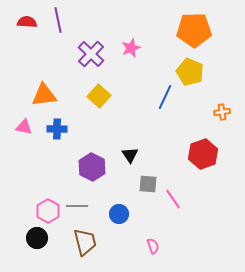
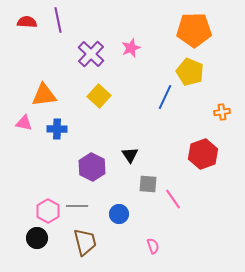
pink triangle: moved 4 px up
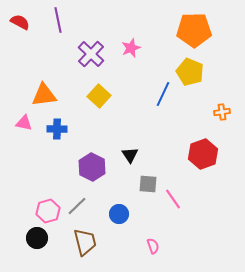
red semicircle: moved 7 px left; rotated 24 degrees clockwise
blue line: moved 2 px left, 3 px up
gray line: rotated 45 degrees counterclockwise
pink hexagon: rotated 15 degrees clockwise
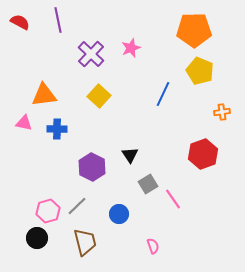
yellow pentagon: moved 10 px right, 1 px up
gray square: rotated 36 degrees counterclockwise
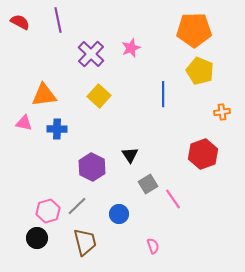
blue line: rotated 25 degrees counterclockwise
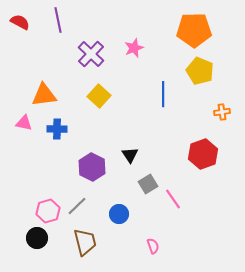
pink star: moved 3 px right
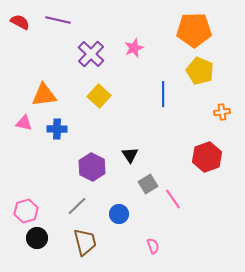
purple line: rotated 65 degrees counterclockwise
red hexagon: moved 4 px right, 3 px down
pink hexagon: moved 22 px left
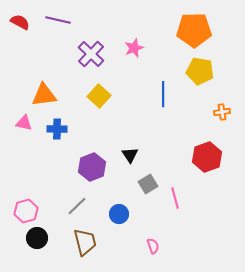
yellow pentagon: rotated 12 degrees counterclockwise
purple hexagon: rotated 12 degrees clockwise
pink line: moved 2 px right, 1 px up; rotated 20 degrees clockwise
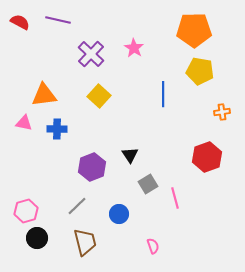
pink star: rotated 18 degrees counterclockwise
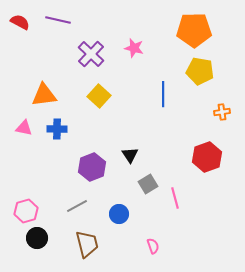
pink star: rotated 18 degrees counterclockwise
pink triangle: moved 5 px down
gray line: rotated 15 degrees clockwise
brown trapezoid: moved 2 px right, 2 px down
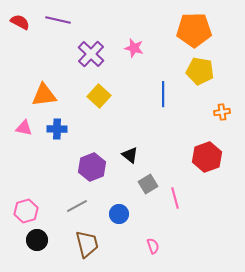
black triangle: rotated 18 degrees counterclockwise
black circle: moved 2 px down
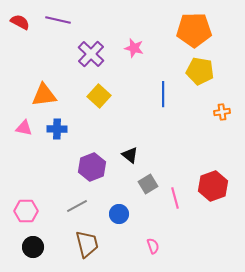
red hexagon: moved 6 px right, 29 px down
pink hexagon: rotated 15 degrees clockwise
black circle: moved 4 px left, 7 px down
